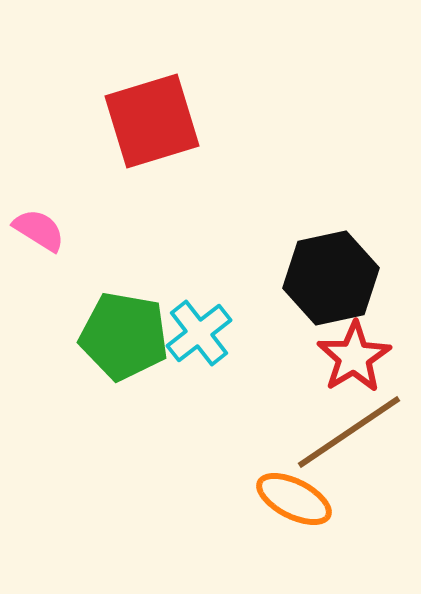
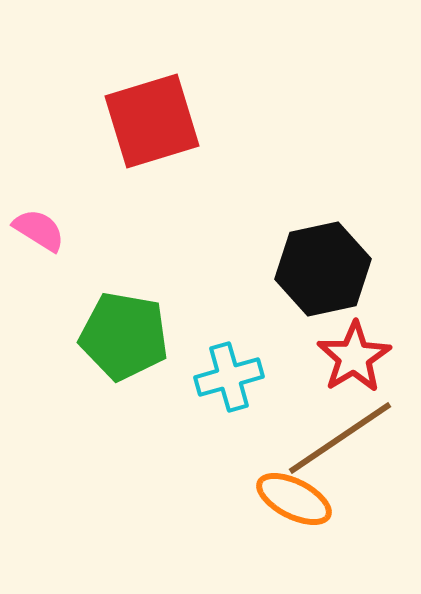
black hexagon: moved 8 px left, 9 px up
cyan cross: moved 30 px right, 44 px down; rotated 22 degrees clockwise
brown line: moved 9 px left, 6 px down
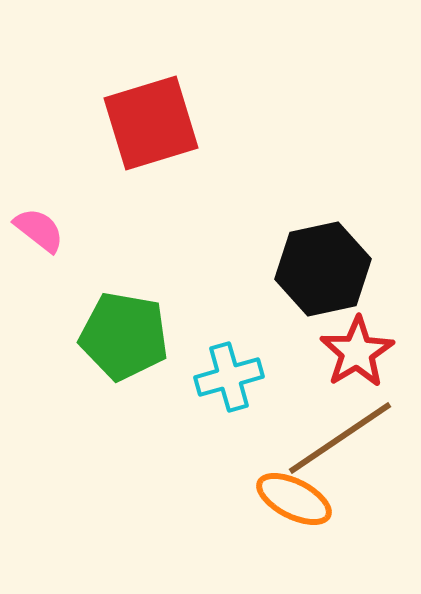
red square: moved 1 px left, 2 px down
pink semicircle: rotated 6 degrees clockwise
red star: moved 3 px right, 5 px up
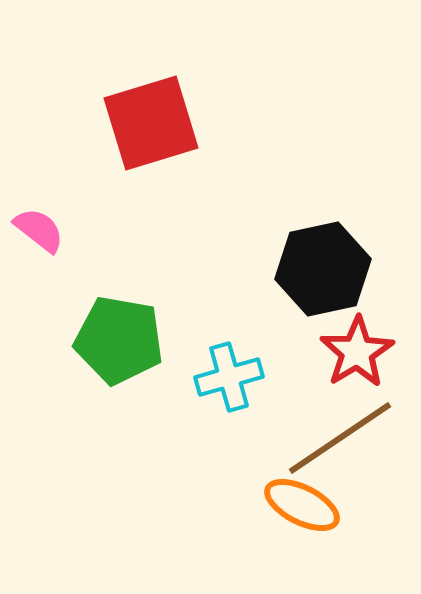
green pentagon: moved 5 px left, 4 px down
orange ellipse: moved 8 px right, 6 px down
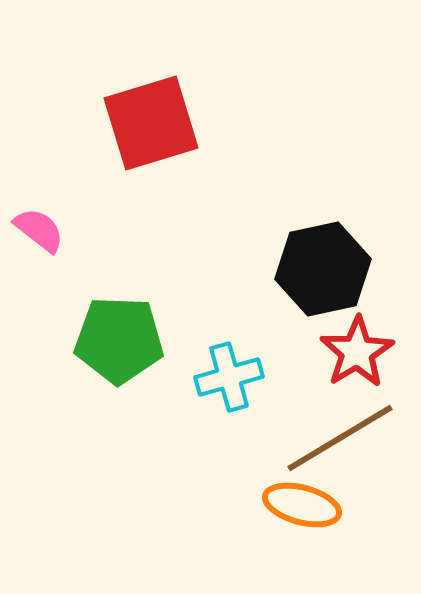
green pentagon: rotated 8 degrees counterclockwise
brown line: rotated 3 degrees clockwise
orange ellipse: rotated 12 degrees counterclockwise
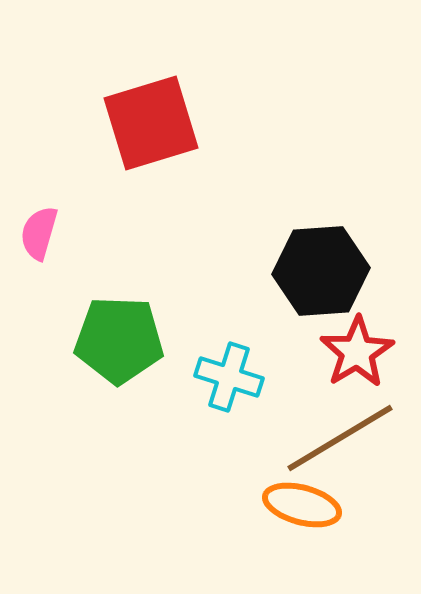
pink semicircle: moved 3 px down; rotated 112 degrees counterclockwise
black hexagon: moved 2 px left, 2 px down; rotated 8 degrees clockwise
cyan cross: rotated 34 degrees clockwise
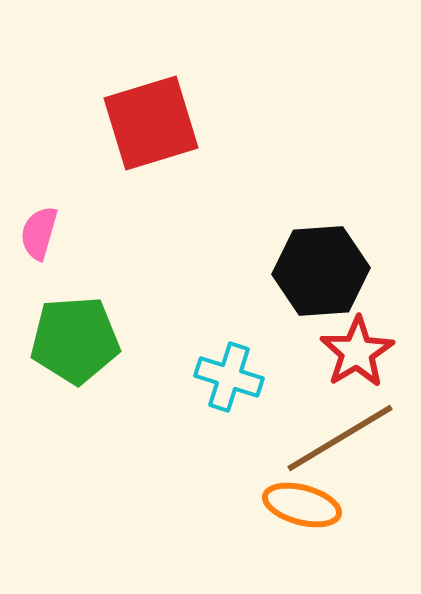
green pentagon: moved 44 px left; rotated 6 degrees counterclockwise
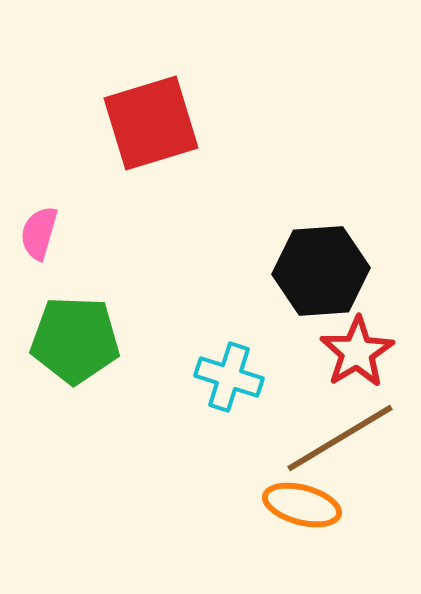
green pentagon: rotated 6 degrees clockwise
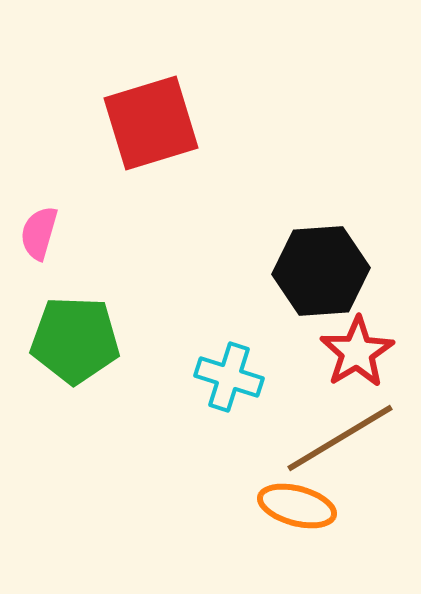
orange ellipse: moved 5 px left, 1 px down
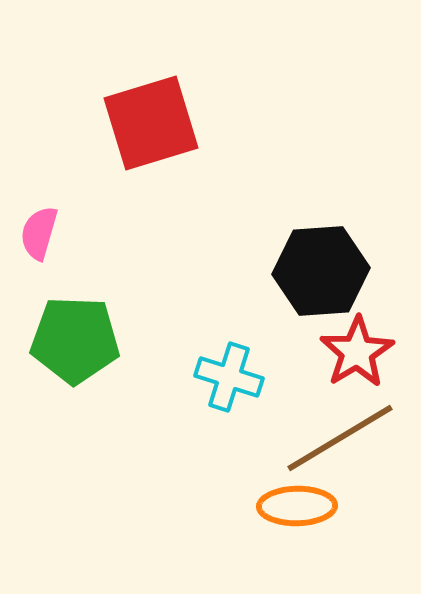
orange ellipse: rotated 16 degrees counterclockwise
